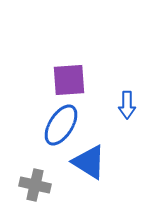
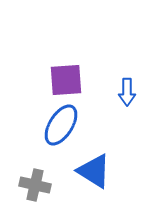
purple square: moved 3 px left
blue arrow: moved 13 px up
blue triangle: moved 5 px right, 9 px down
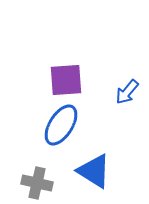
blue arrow: rotated 40 degrees clockwise
gray cross: moved 2 px right, 2 px up
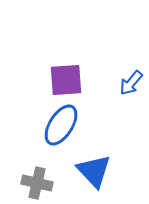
blue arrow: moved 4 px right, 9 px up
blue triangle: rotated 15 degrees clockwise
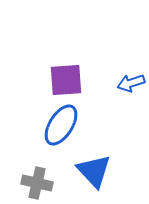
blue arrow: rotated 32 degrees clockwise
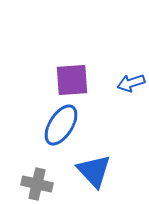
purple square: moved 6 px right
gray cross: moved 1 px down
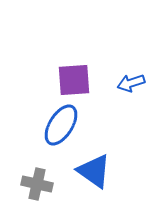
purple square: moved 2 px right
blue triangle: rotated 12 degrees counterclockwise
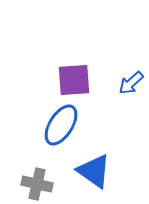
blue arrow: rotated 24 degrees counterclockwise
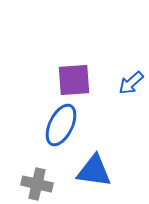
blue ellipse: rotated 6 degrees counterclockwise
blue triangle: rotated 27 degrees counterclockwise
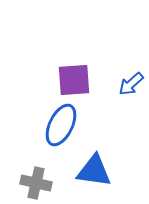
blue arrow: moved 1 px down
gray cross: moved 1 px left, 1 px up
